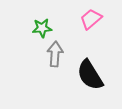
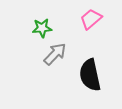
gray arrow: rotated 40 degrees clockwise
black semicircle: rotated 20 degrees clockwise
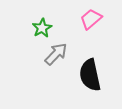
green star: rotated 24 degrees counterclockwise
gray arrow: moved 1 px right
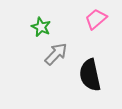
pink trapezoid: moved 5 px right
green star: moved 1 px left, 1 px up; rotated 18 degrees counterclockwise
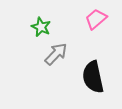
black semicircle: moved 3 px right, 2 px down
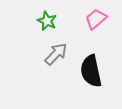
green star: moved 6 px right, 6 px up
black semicircle: moved 2 px left, 6 px up
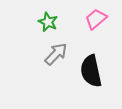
green star: moved 1 px right, 1 px down
